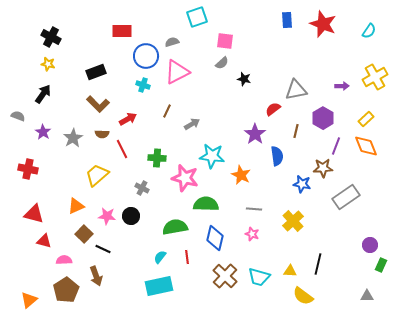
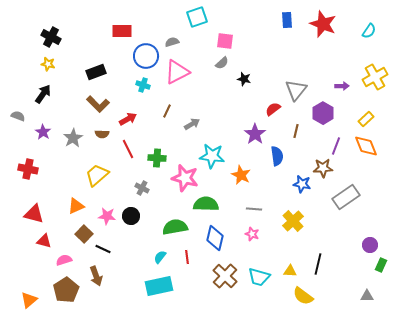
gray triangle at (296, 90): rotated 40 degrees counterclockwise
purple hexagon at (323, 118): moved 5 px up
red line at (122, 149): moved 6 px right
pink semicircle at (64, 260): rotated 14 degrees counterclockwise
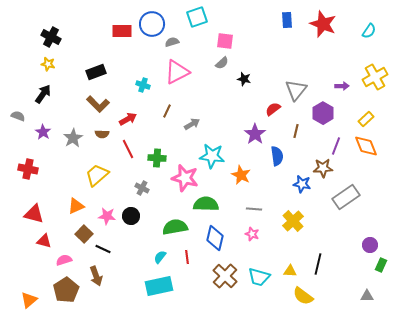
blue circle at (146, 56): moved 6 px right, 32 px up
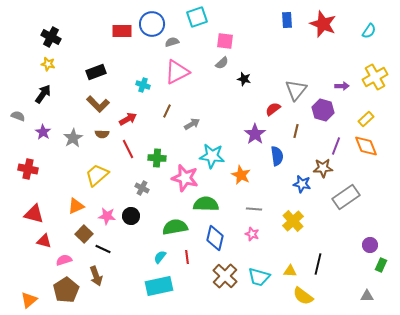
purple hexagon at (323, 113): moved 3 px up; rotated 15 degrees counterclockwise
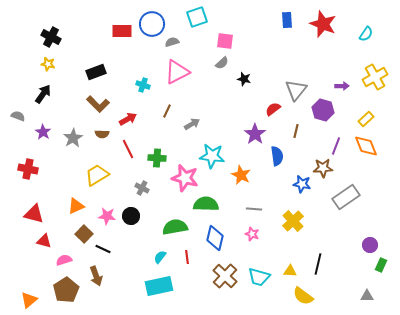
cyan semicircle at (369, 31): moved 3 px left, 3 px down
yellow trapezoid at (97, 175): rotated 10 degrees clockwise
